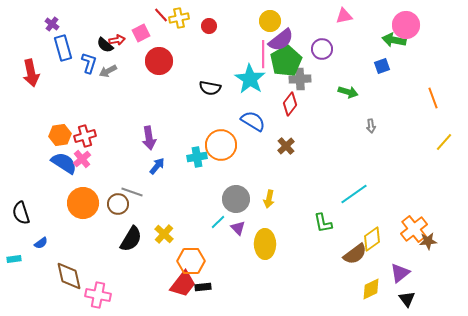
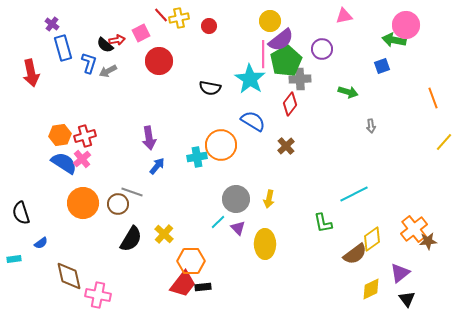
cyan line at (354, 194): rotated 8 degrees clockwise
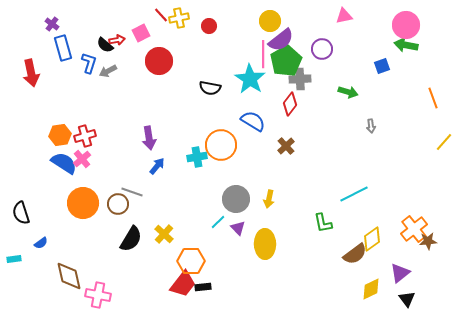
green arrow at (394, 40): moved 12 px right, 5 px down
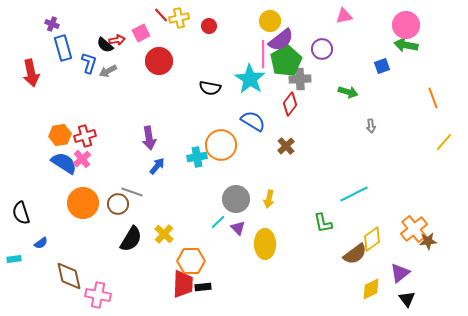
purple cross at (52, 24): rotated 16 degrees counterclockwise
red trapezoid at (183, 284): rotated 36 degrees counterclockwise
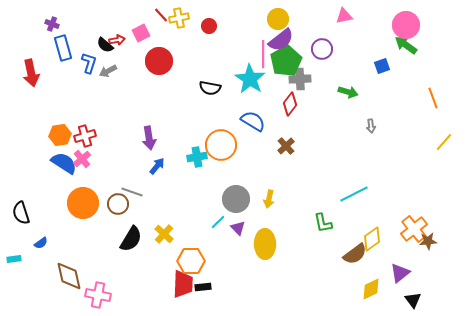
yellow circle at (270, 21): moved 8 px right, 2 px up
green arrow at (406, 45): rotated 25 degrees clockwise
black triangle at (407, 299): moved 6 px right, 1 px down
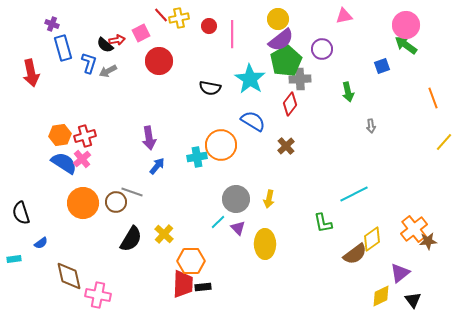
pink line at (263, 54): moved 31 px left, 20 px up
green arrow at (348, 92): rotated 60 degrees clockwise
brown circle at (118, 204): moved 2 px left, 2 px up
yellow diamond at (371, 289): moved 10 px right, 7 px down
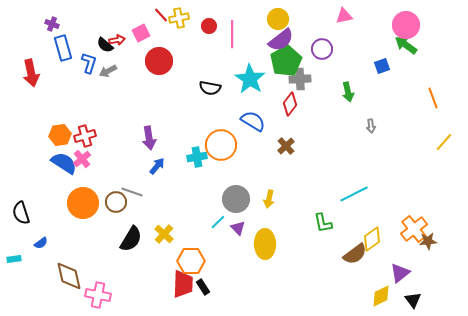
black rectangle at (203, 287): rotated 63 degrees clockwise
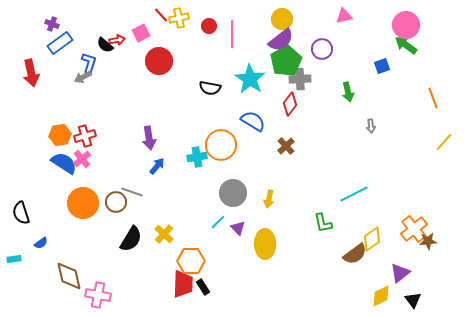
yellow circle at (278, 19): moved 4 px right
blue rectangle at (63, 48): moved 3 px left, 5 px up; rotated 70 degrees clockwise
gray arrow at (108, 71): moved 25 px left, 6 px down
gray circle at (236, 199): moved 3 px left, 6 px up
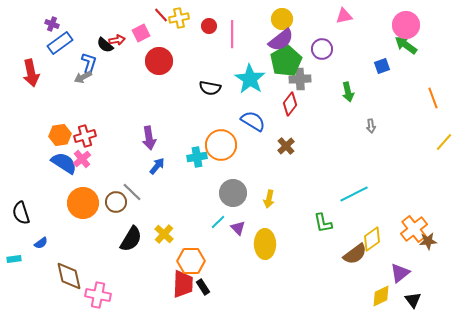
gray line at (132, 192): rotated 25 degrees clockwise
